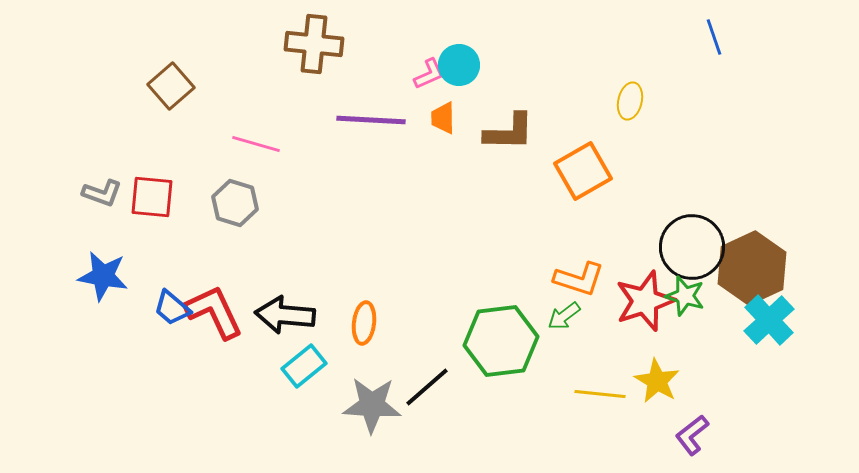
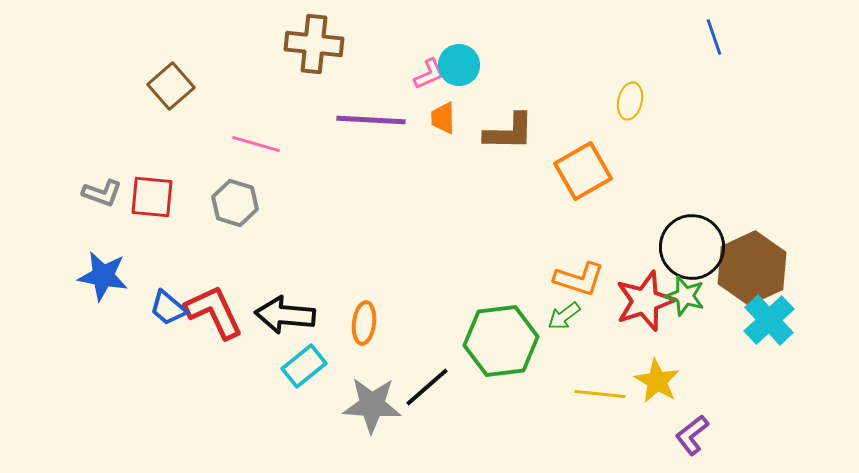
blue trapezoid: moved 4 px left
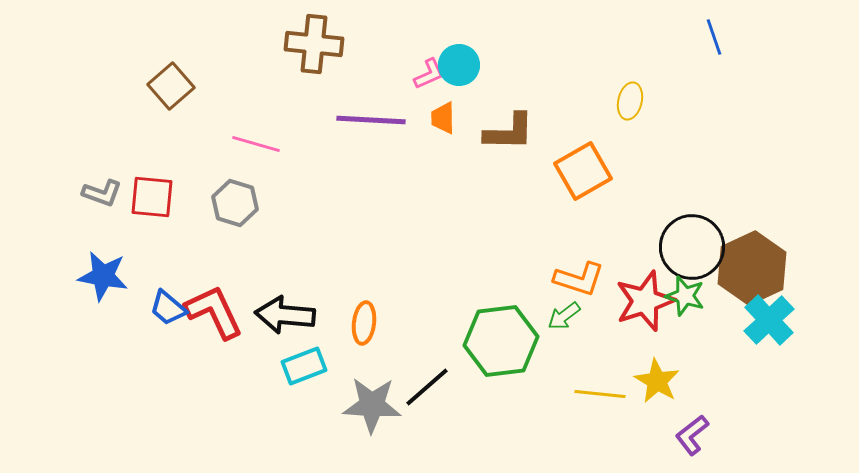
cyan rectangle: rotated 18 degrees clockwise
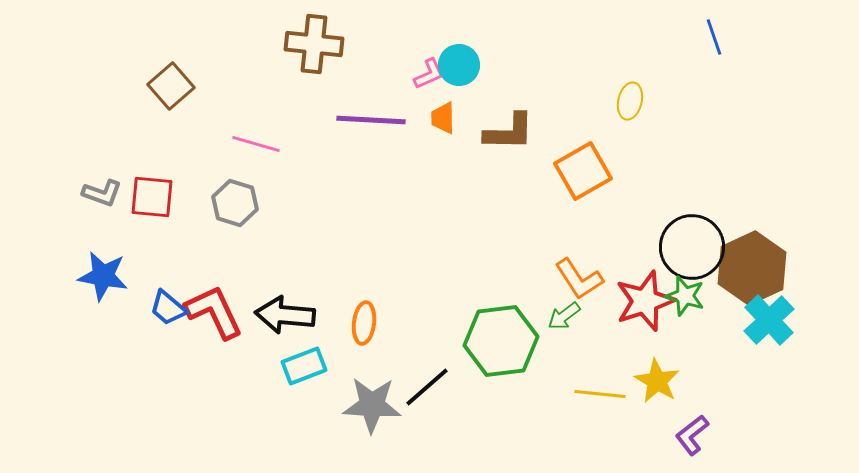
orange L-shape: rotated 39 degrees clockwise
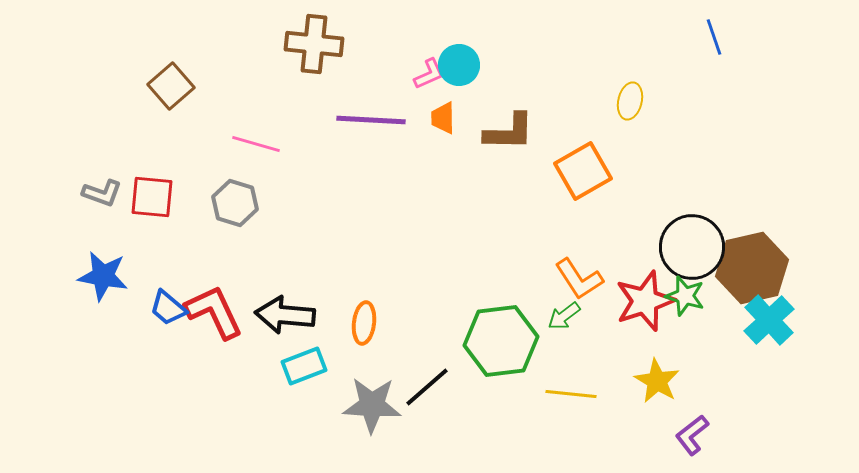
brown hexagon: rotated 12 degrees clockwise
yellow line: moved 29 px left
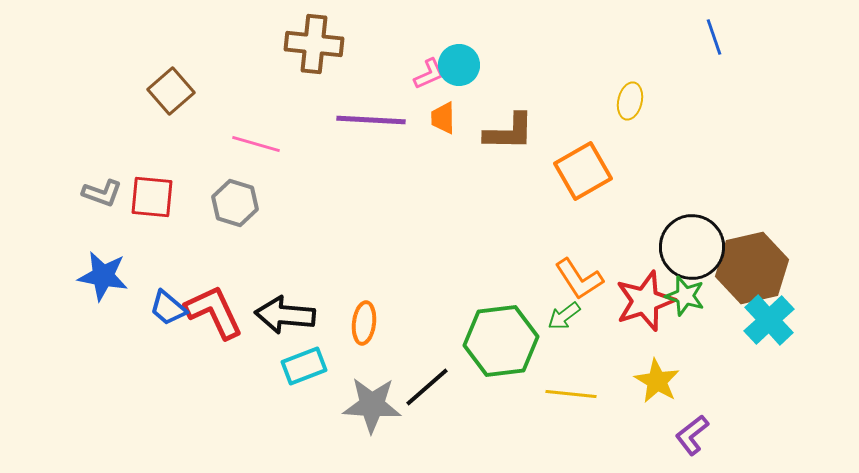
brown square: moved 5 px down
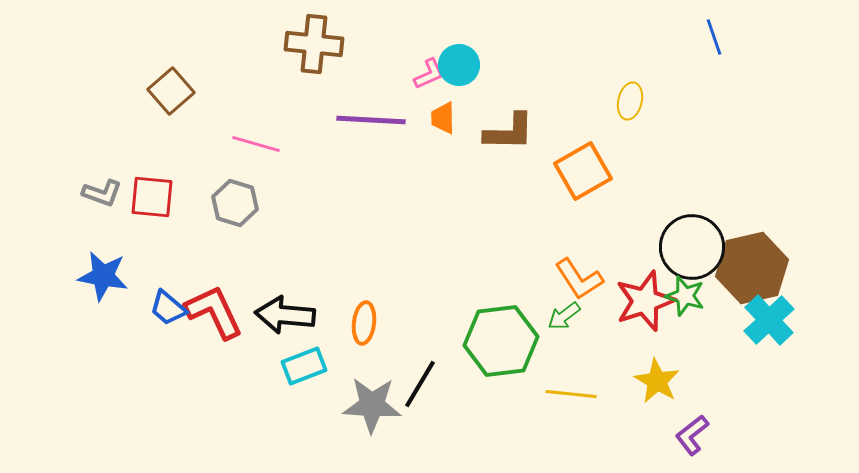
black line: moved 7 px left, 3 px up; rotated 18 degrees counterclockwise
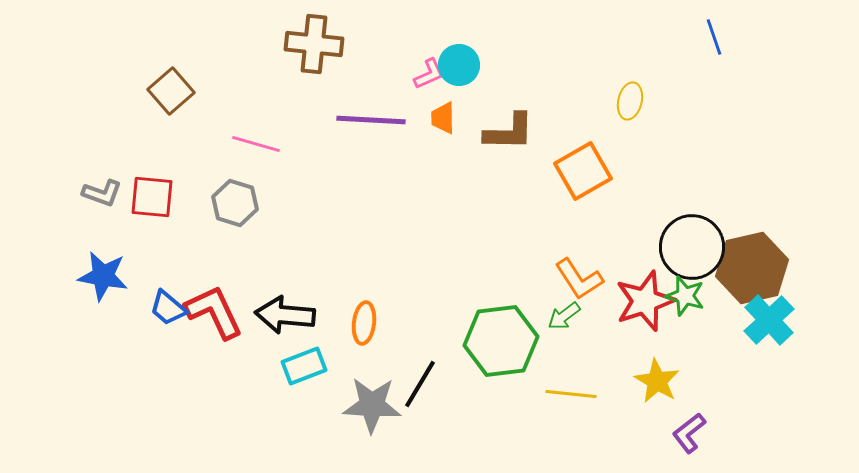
purple L-shape: moved 3 px left, 2 px up
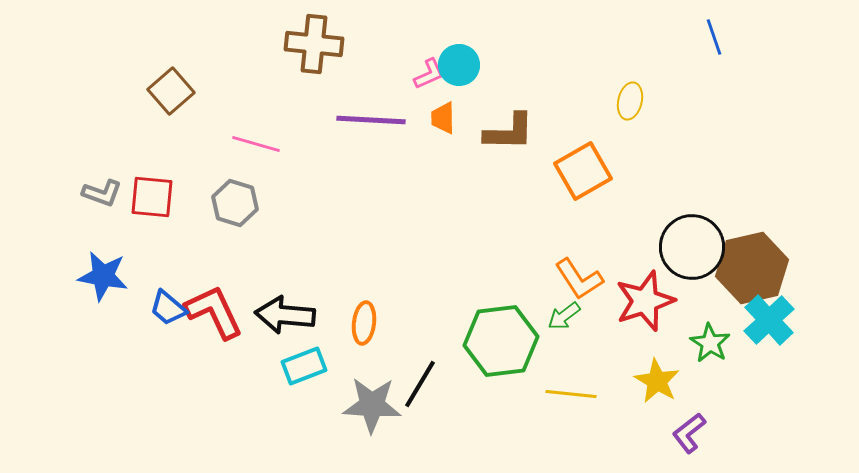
green star: moved 25 px right, 47 px down; rotated 15 degrees clockwise
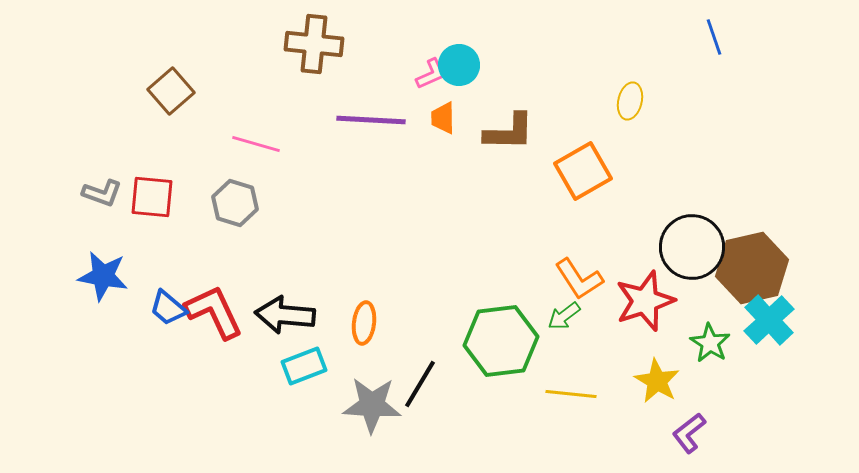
pink L-shape: moved 2 px right
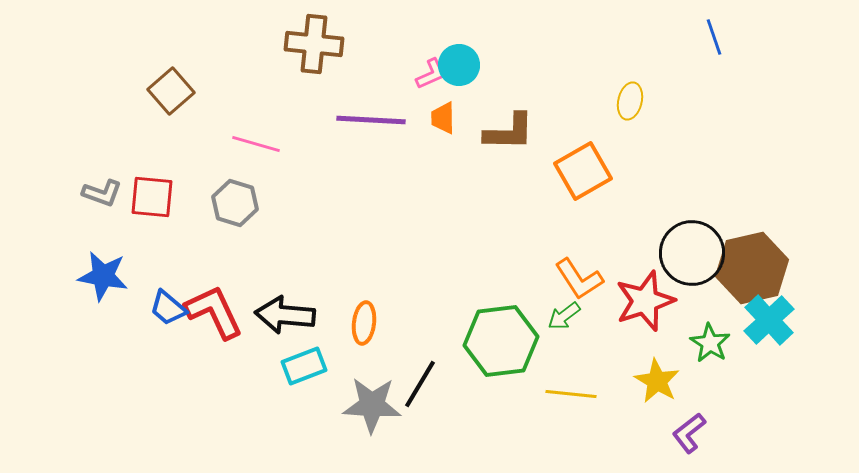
black circle: moved 6 px down
